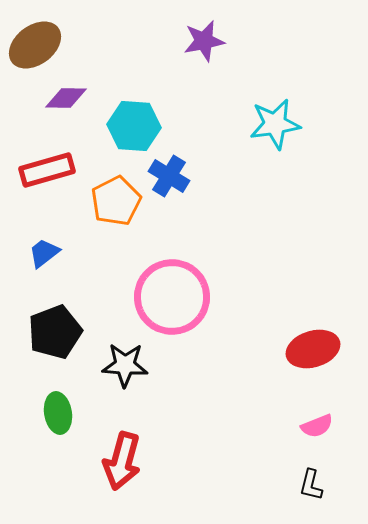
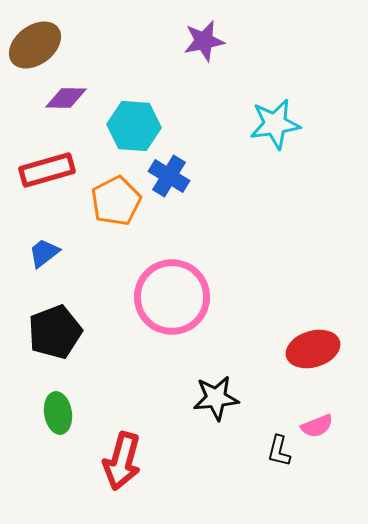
black star: moved 91 px right, 33 px down; rotated 9 degrees counterclockwise
black L-shape: moved 32 px left, 34 px up
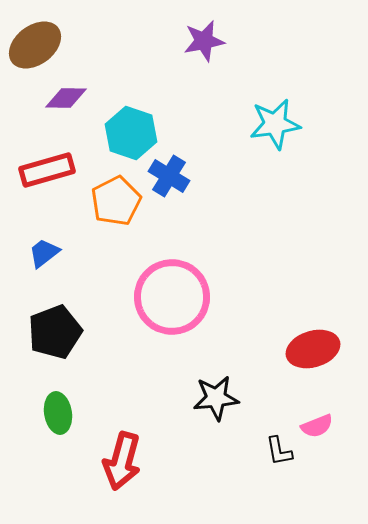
cyan hexagon: moved 3 px left, 7 px down; rotated 15 degrees clockwise
black L-shape: rotated 24 degrees counterclockwise
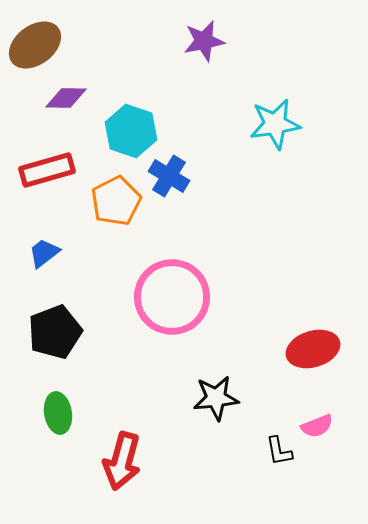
cyan hexagon: moved 2 px up
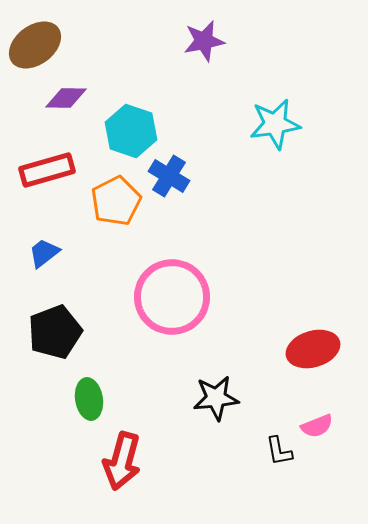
green ellipse: moved 31 px right, 14 px up
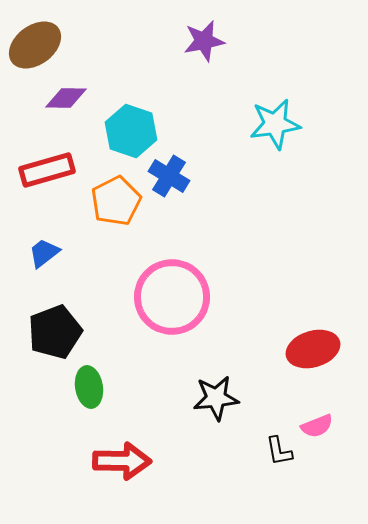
green ellipse: moved 12 px up
red arrow: rotated 104 degrees counterclockwise
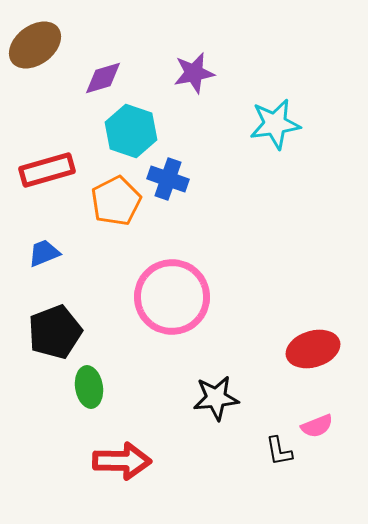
purple star: moved 10 px left, 32 px down
purple diamond: moved 37 px right, 20 px up; rotated 18 degrees counterclockwise
blue cross: moved 1 px left, 3 px down; rotated 12 degrees counterclockwise
blue trapezoid: rotated 16 degrees clockwise
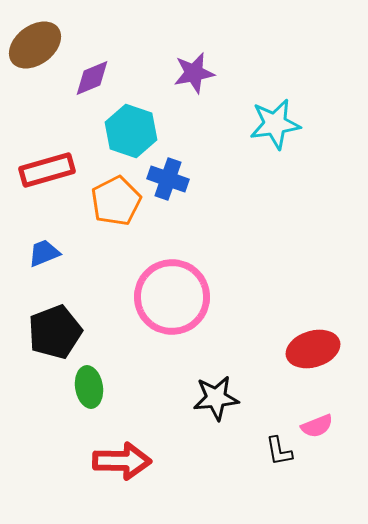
purple diamond: moved 11 px left; rotated 6 degrees counterclockwise
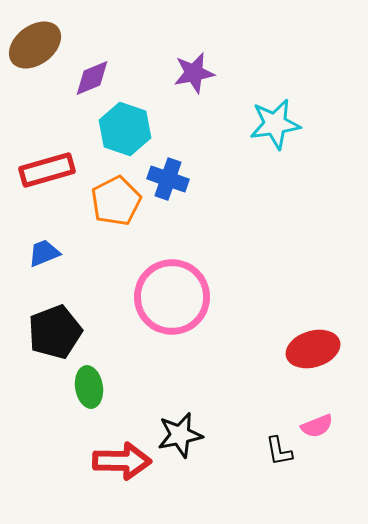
cyan hexagon: moved 6 px left, 2 px up
black star: moved 36 px left, 37 px down; rotated 6 degrees counterclockwise
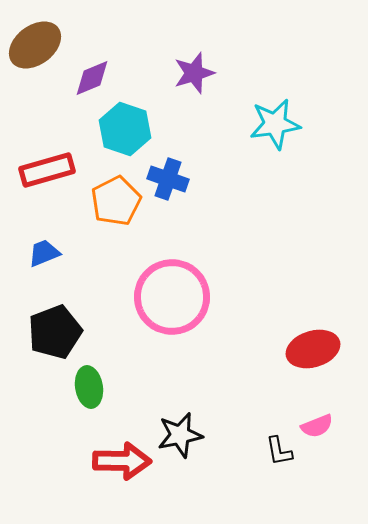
purple star: rotated 6 degrees counterclockwise
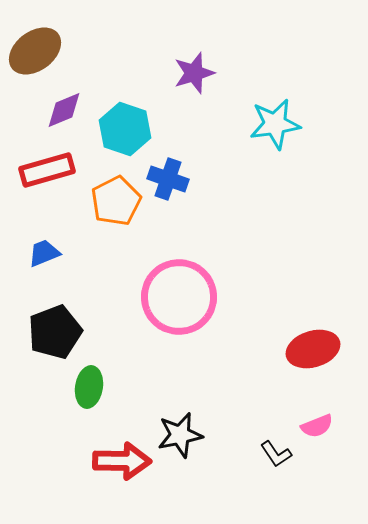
brown ellipse: moved 6 px down
purple diamond: moved 28 px left, 32 px down
pink circle: moved 7 px right
green ellipse: rotated 18 degrees clockwise
black L-shape: moved 3 px left, 3 px down; rotated 24 degrees counterclockwise
